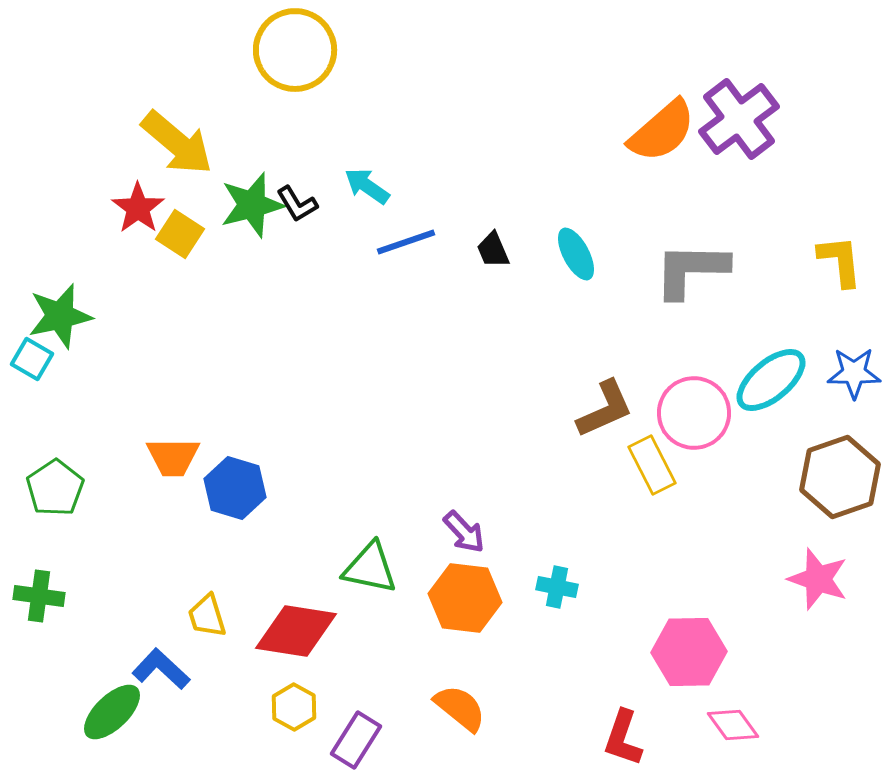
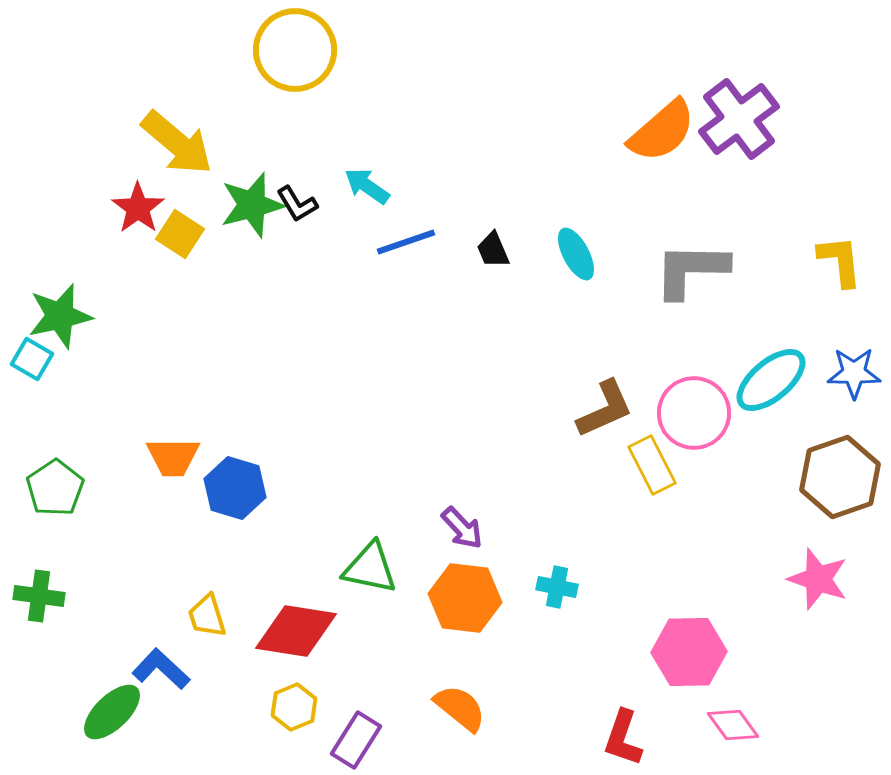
purple arrow at (464, 532): moved 2 px left, 4 px up
yellow hexagon at (294, 707): rotated 9 degrees clockwise
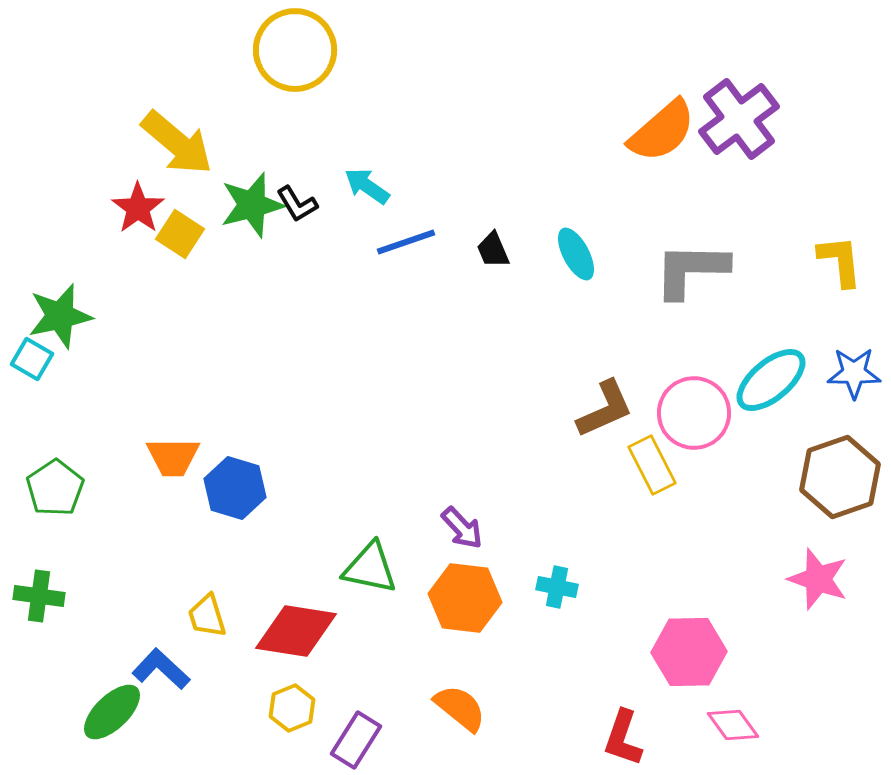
yellow hexagon at (294, 707): moved 2 px left, 1 px down
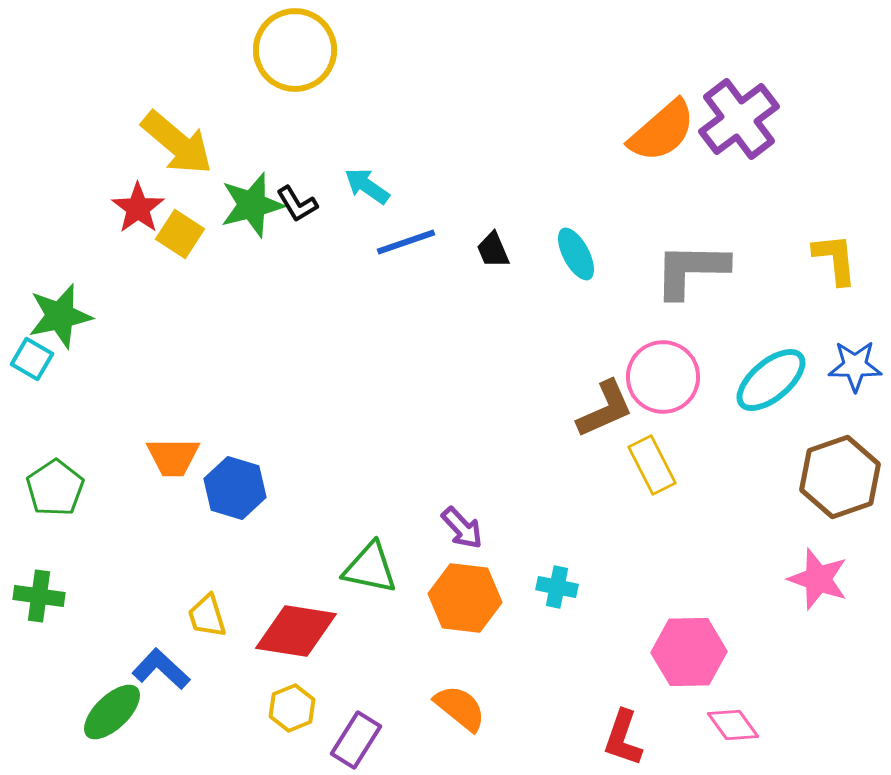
yellow L-shape at (840, 261): moved 5 px left, 2 px up
blue star at (854, 373): moved 1 px right, 7 px up
pink circle at (694, 413): moved 31 px left, 36 px up
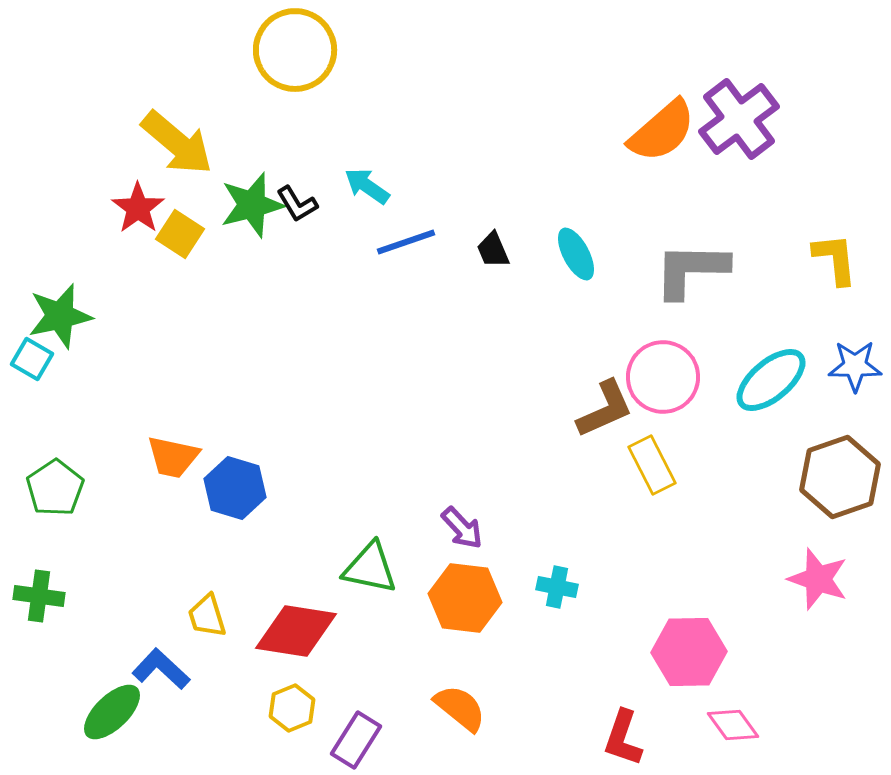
orange trapezoid at (173, 457): rotated 12 degrees clockwise
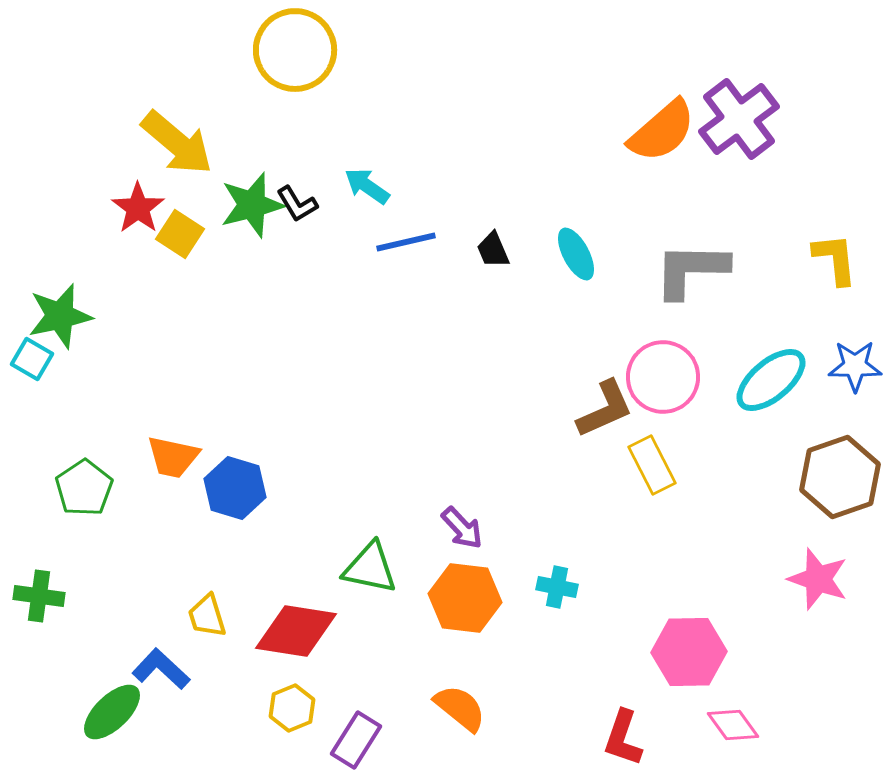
blue line at (406, 242): rotated 6 degrees clockwise
green pentagon at (55, 488): moved 29 px right
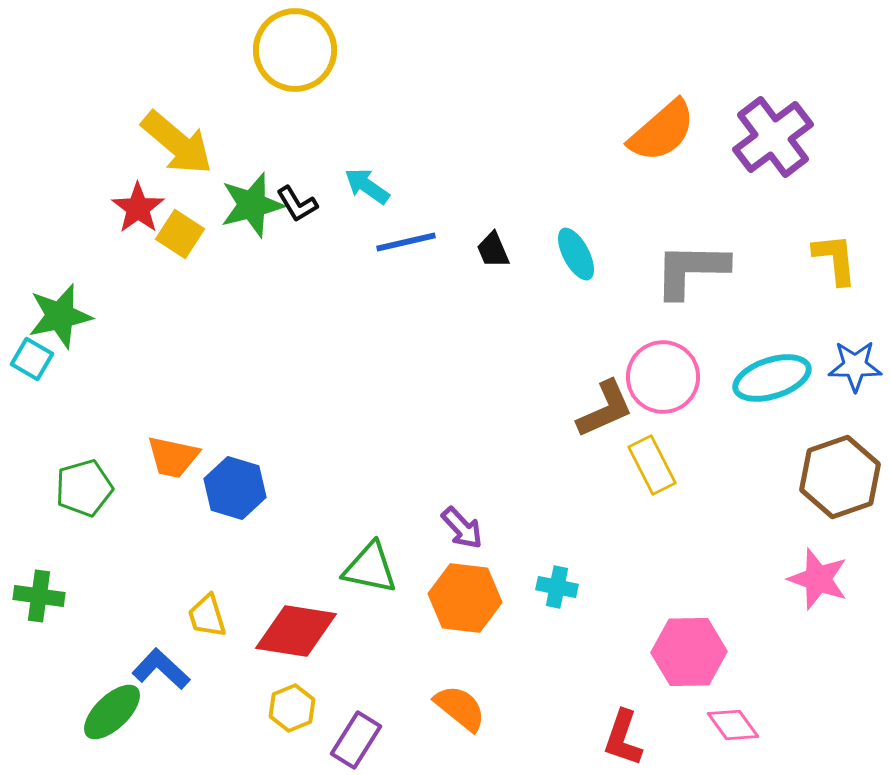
purple cross at (739, 119): moved 34 px right, 18 px down
cyan ellipse at (771, 380): moved 1 px right, 2 px up; rotated 22 degrees clockwise
green pentagon at (84, 488): rotated 18 degrees clockwise
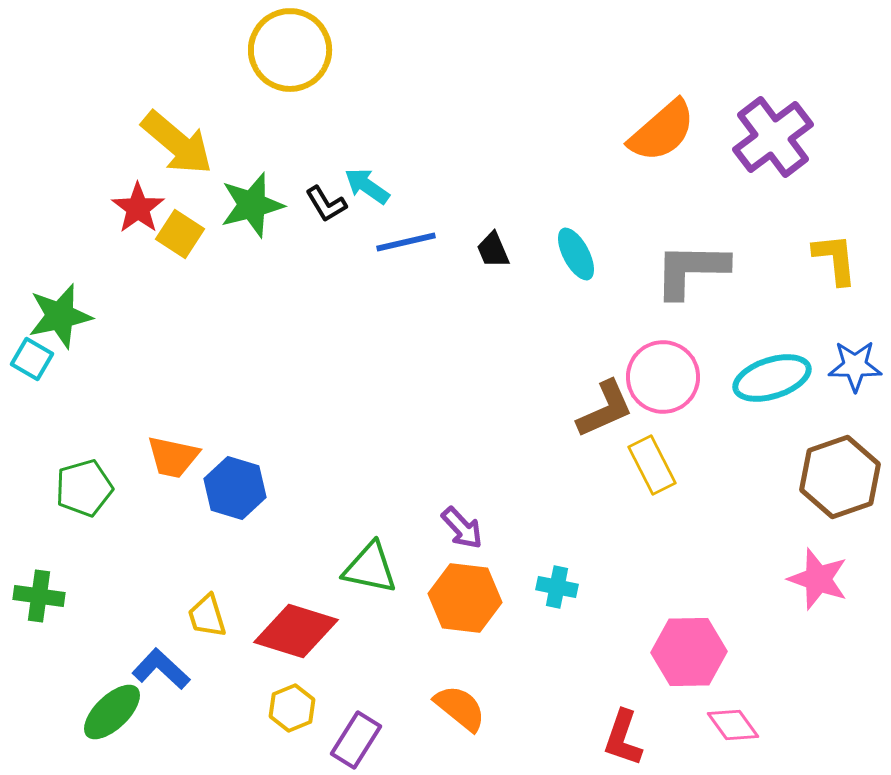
yellow circle at (295, 50): moved 5 px left
black L-shape at (297, 204): moved 29 px right
red diamond at (296, 631): rotated 8 degrees clockwise
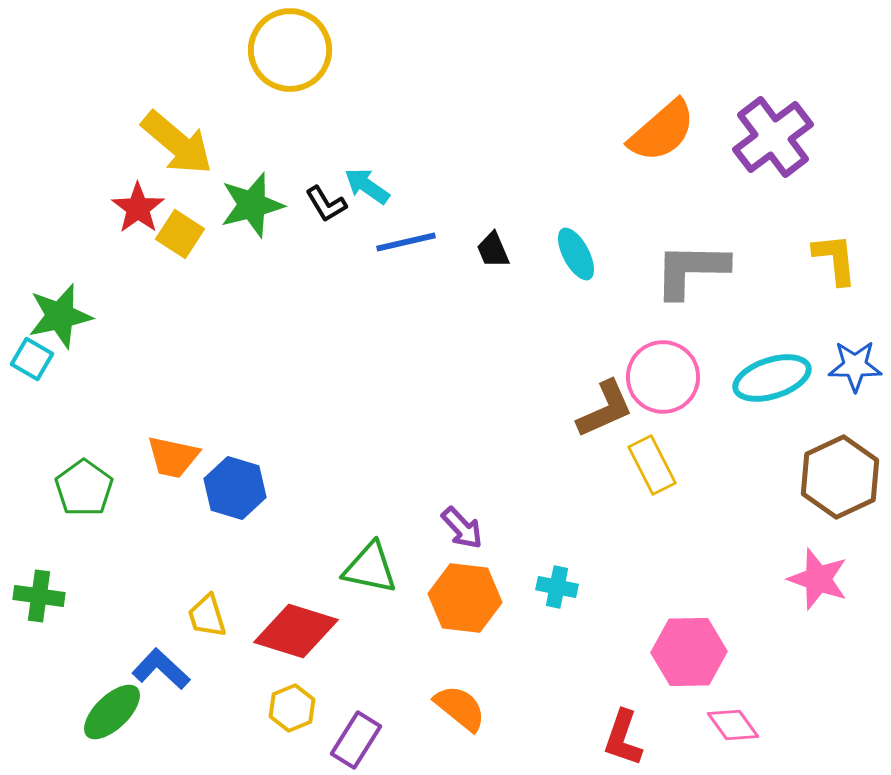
brown hexagon at (840, 477): rotated 6 degrees counterclockwise
green pentagon at (84, 488): rotated 20 degrees counterclockwise
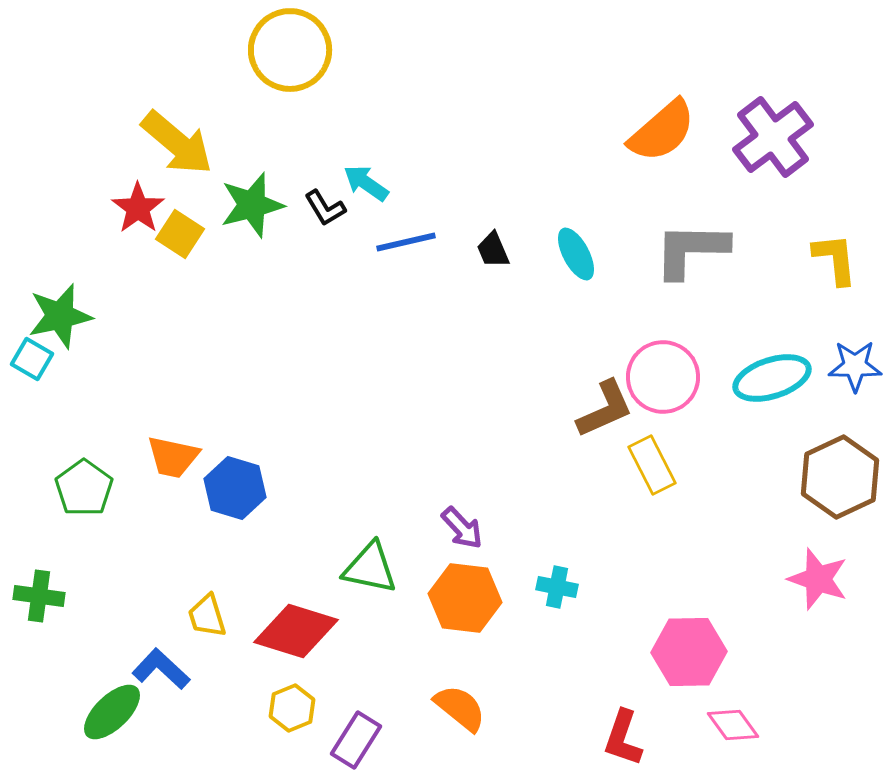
cyan arrow at (367, 186): moved 1 px left, 3 px up
black L-shape at (326, 204): moved 1 px left, 4 px down
gray L-shape at (691, 270): moved 20 px up
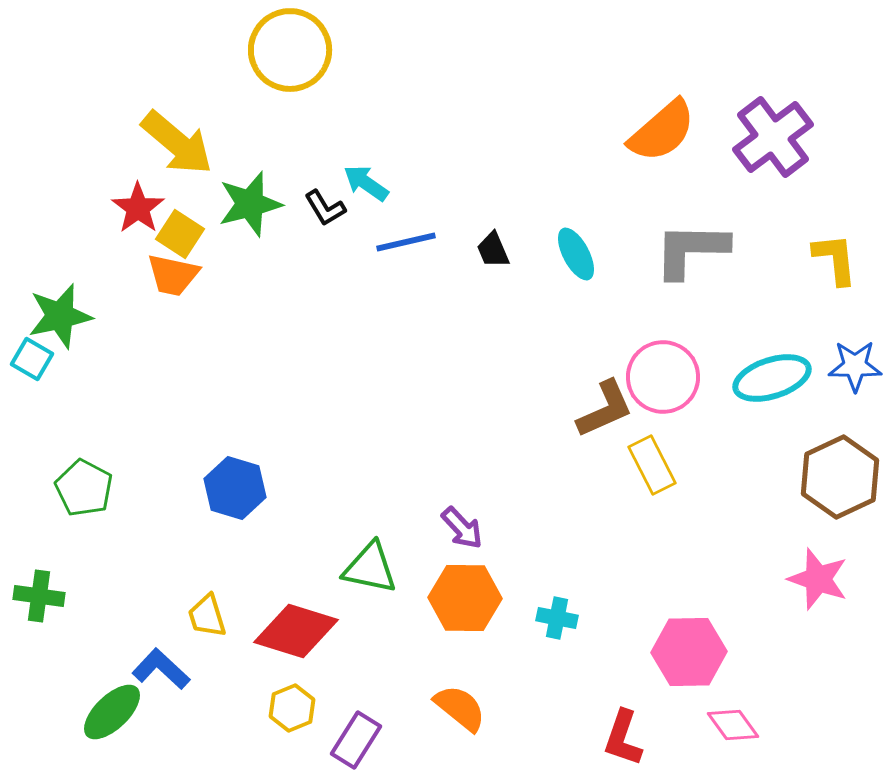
green star at (252, 205): moved 2 px left, 1 px up
orange trapezoid at (173, 457): moved 182 px up
green pentagon at (84, 488): rotated 8 degrees counterclockwise
cyan cross at (557, 587): moved 31 px down
orange hexagon at (465, 598): rotated 6 degrees counterclockwise
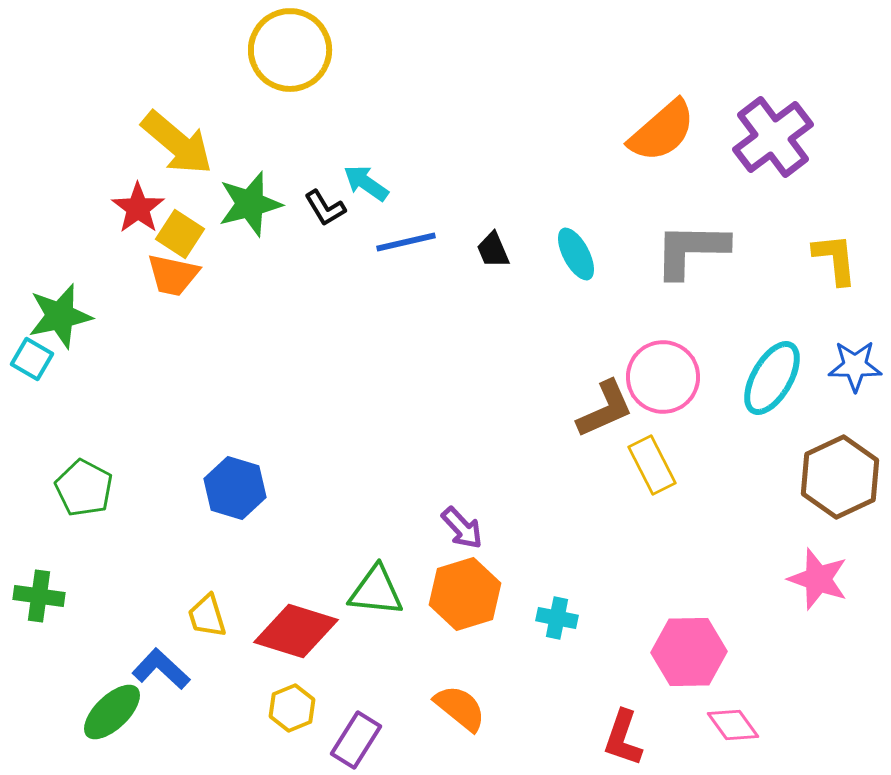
cyan ellipse at (772, 378): rotated 42 degrees counterclockwise
green triangle at (370, 568): moved 6 px right, 23 px down; rotated 6 degrees counterclockwise
orange hexagon at (465, 598): moved 4 px up; rotated 18 degrees counterclockwise
